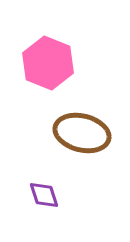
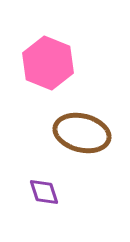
purple diamond: moved 3 px up
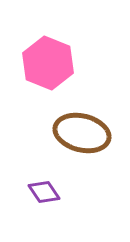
purple diamond: rotated 16 degrees counterclockwise
